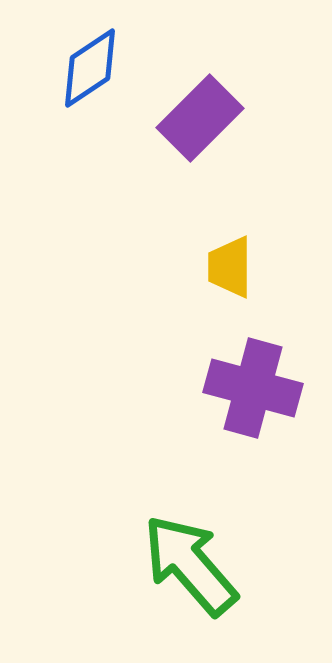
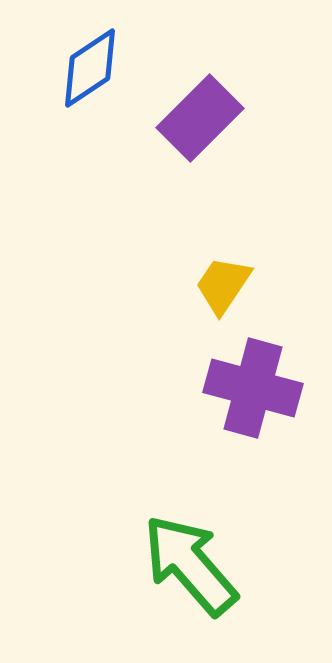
yellow trapezoid: moved 7 px left, 18 px down; rotated 34 degrees clockwise
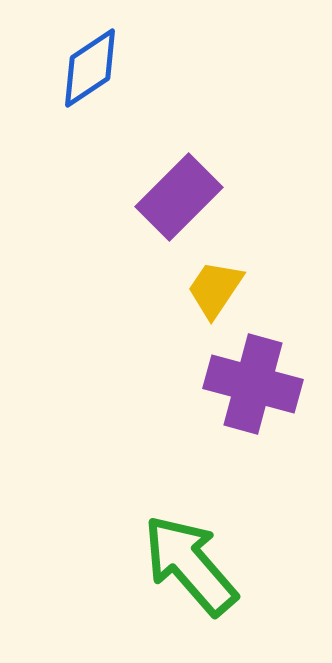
purple rectangle: moved 21 px left, 79 px down
yellow trapezoid: moved 8 px left, 4 px down
purple cross: moved 4 px up
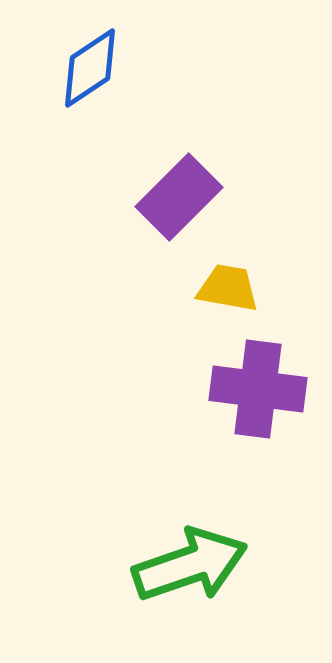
yellow trapezoid: moved 13 px right, 1 px up; rotated 66 degrees clockwise
purple cross: moved 5 px right, 5 px down; rotated 8 degrees counterclockwise
green arrow: rotated 112 degrees clockwise
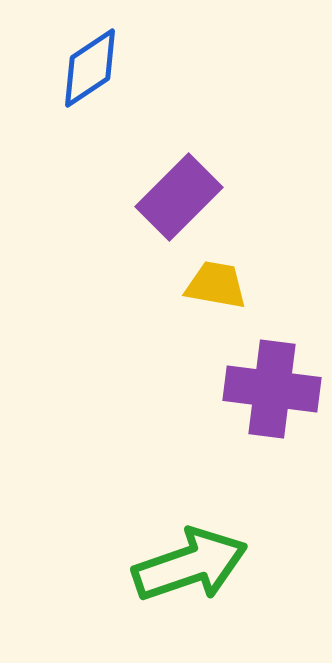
yellow trapezoid: moved 12 px left, 3 px up
purple cross: moved 14 px right
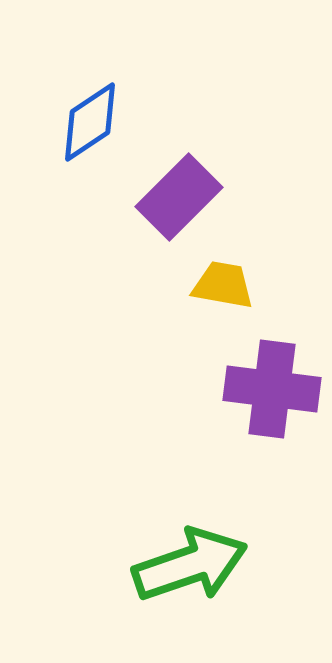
blue diamond: moved 54 px down
yellow trapezoid: moved 7 px right
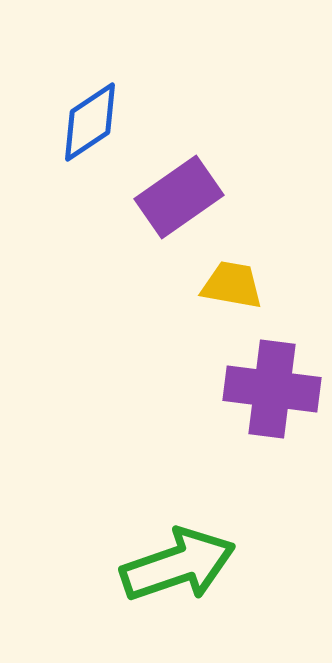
purple rectangle: rotated 10 degrees clockwise
yellow trapezoid: moved 9 px right
green arrow: moved 12 px left
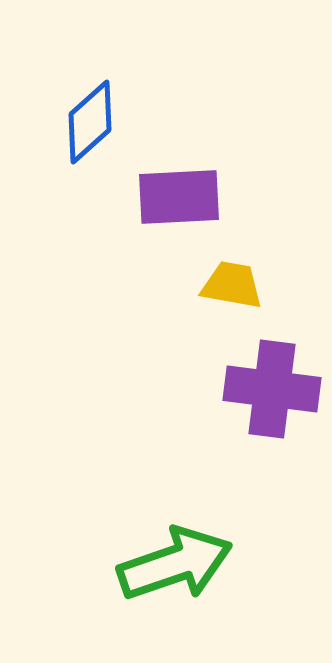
blue diamond: rotated 8 degrees counterclockwise
purple rectangle: rotated 32 degrees clockwise
green arrow: moved 3 px left, 1 px up
